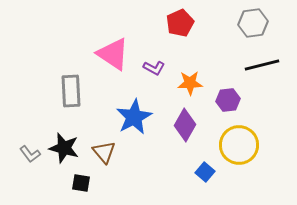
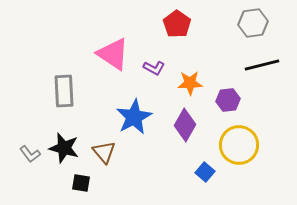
red pentagon: moved 3 px left, 1 px down; rotated 12 degrees counterclockwise
gray rectangle: moved 7 px left
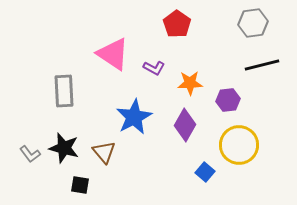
black square: moved 1 px left, 2 px down
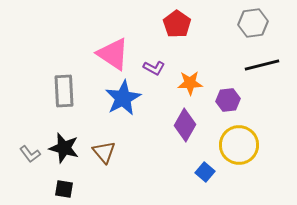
blue star: moved 11 px left, 19 px up
black square: moved 16 px left, 4 px down
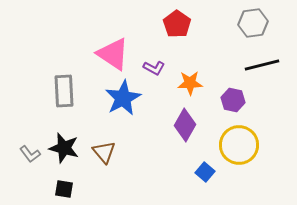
purple hexagon: moved 5 px right; rotated 20 degrees clockwise
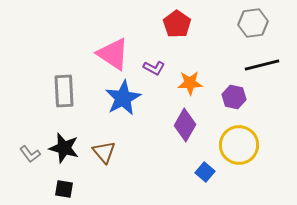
purple hexagon: moved 1 px right, 3 px up
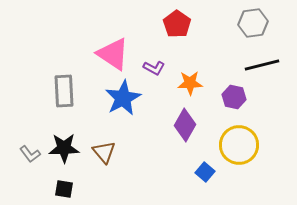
black star: rotated 16 degrees counterclockwise
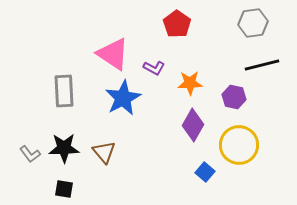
purple diamond: moved 8 px right
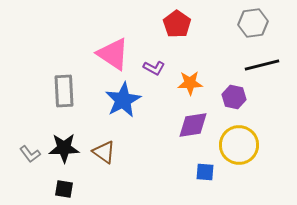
blue star: moved 2 px down
purple diamond: rotated 52 degrees clockwise
brown triangle: rotated 15 degrees counterclockwise
blue square: rotated 36 degrees counterclockwise
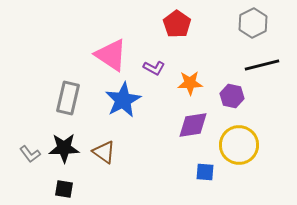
gray hexagon: rotated 20 degrees counterclockwise
pink triangle: moved 2 px left, 1 px down
gray rectangle: moved 4 px right, 7 px down; rotated 16 degrees clockwise
purple hexagon: moved 2 px left, 1 px up
